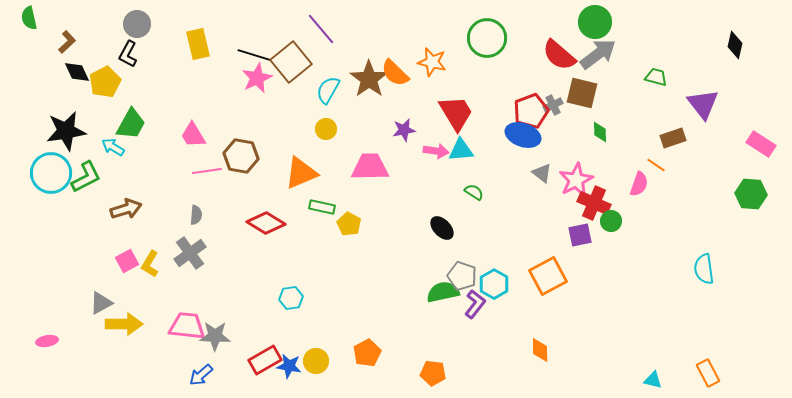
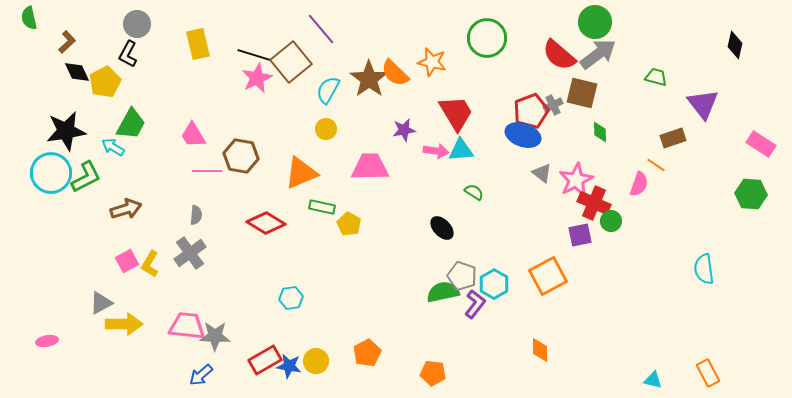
pink line at (207, 171): rotated 8 degrees clockwise
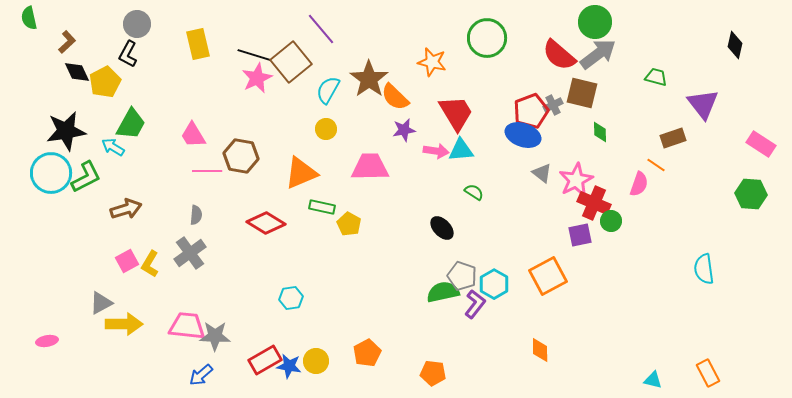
orange semicircle at (395, 73): moved 24 px down
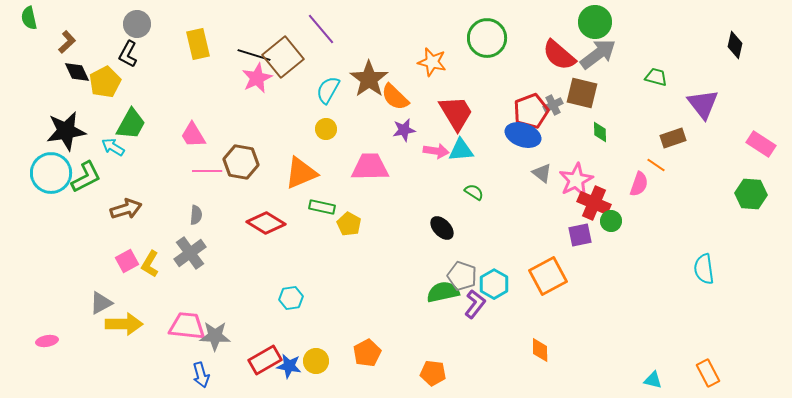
brown square at (291, 62): moved 8 px left, 5 px up
brown hexagon at (241, 156): moved 6 px down
blue arrow at (201, 375): rotated 65 degrees counterclockwise
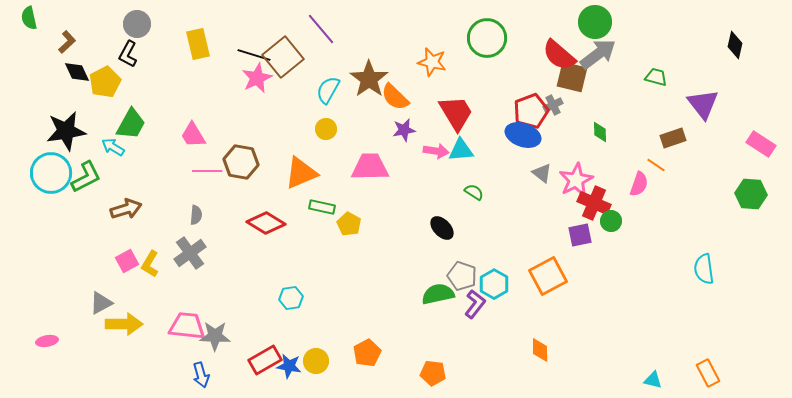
brown square at (582, 93): moved 10 px left, 16 px up
green semicircle at (443, 292): moved 5 px left, 2 px down
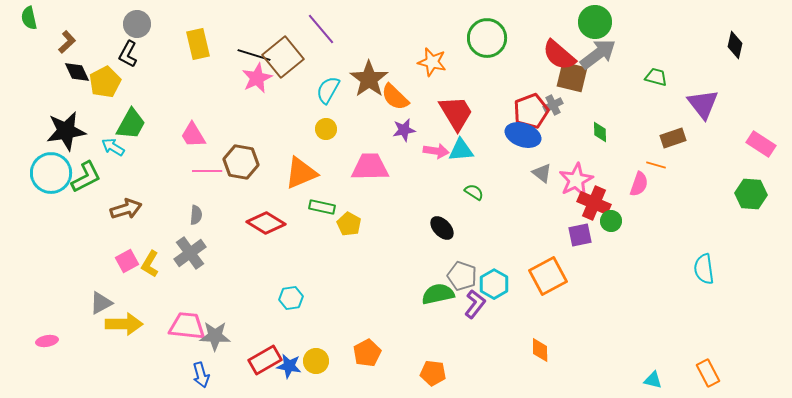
orange line at (656, 165): rotated 18 degrees counterclockwise
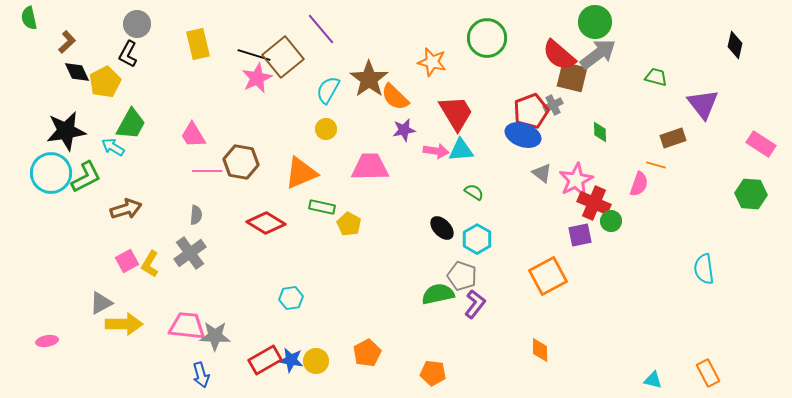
cyan hexagon at (494, 284): moved 17 px left, 45 px up
blue star at (289, 366): moved 2 px right, 6 px up
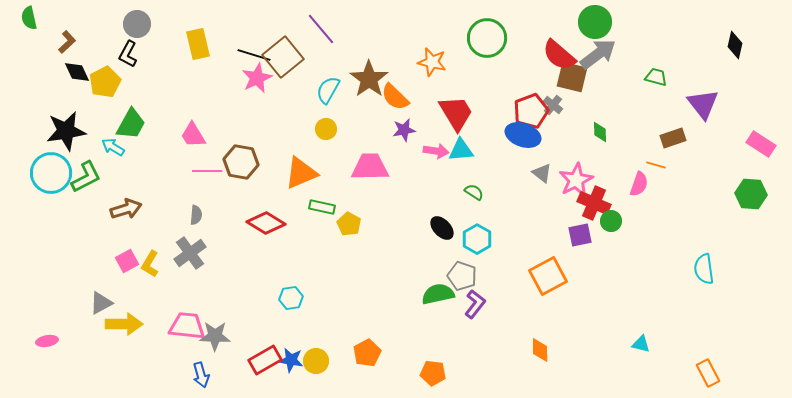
gray cross at (553, 105): rotated 24 degrees counterclockwise
cyan triangle at (653, 380): moved 12 px left, 36 px up
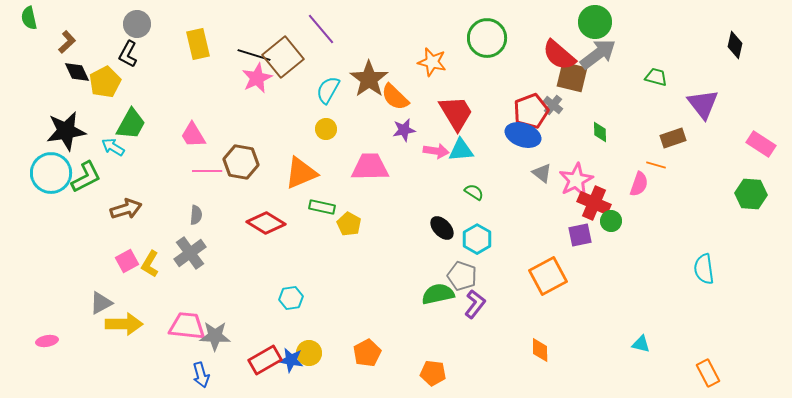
yellow circle at (316, 361): moved 7 px left, 8 px up
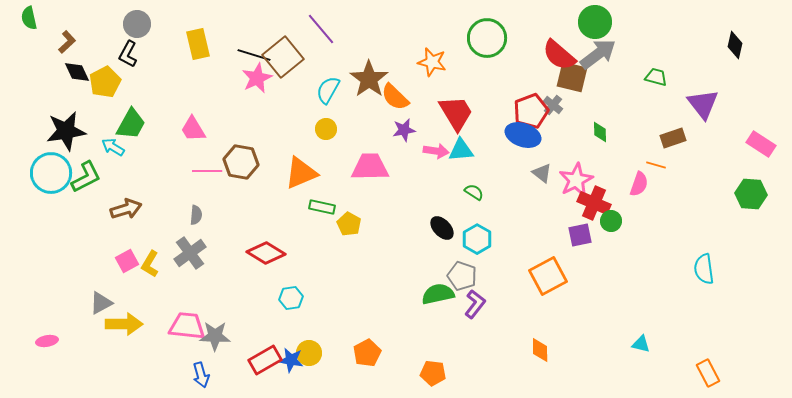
pink trapezoid at (193, 135): moved 6 px up
red diamond at (266, 223): moved 30 px down
